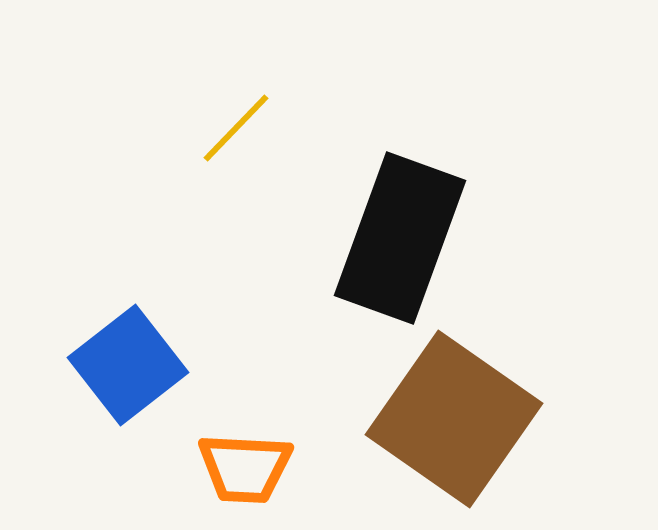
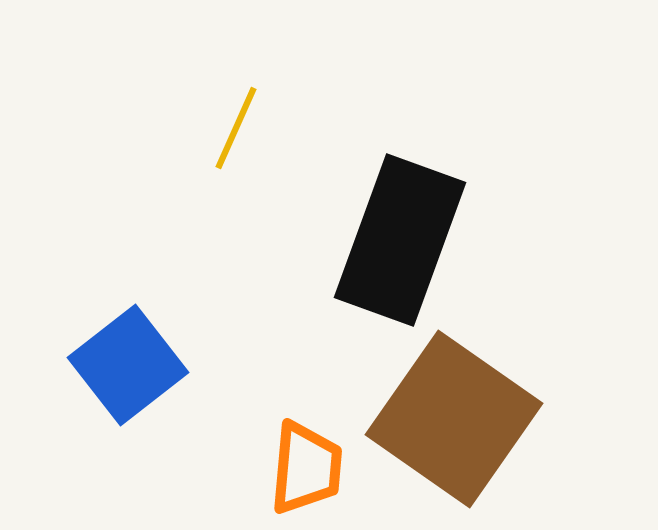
yellow line: rotated 20 degrees counterclockwise
black rectangle: moved 2 px down
orange trapezoid: moved 61 px right; rotated 88 degrees counterclockwise
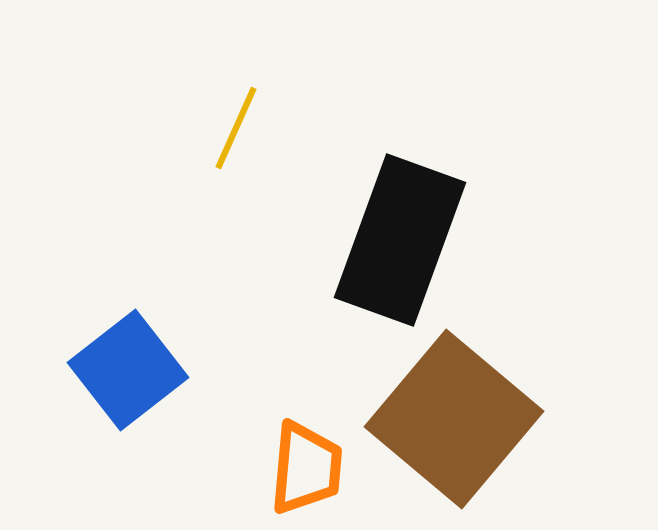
blue square: moved 5 px down
brown square: rotated 5 degrees clockwise
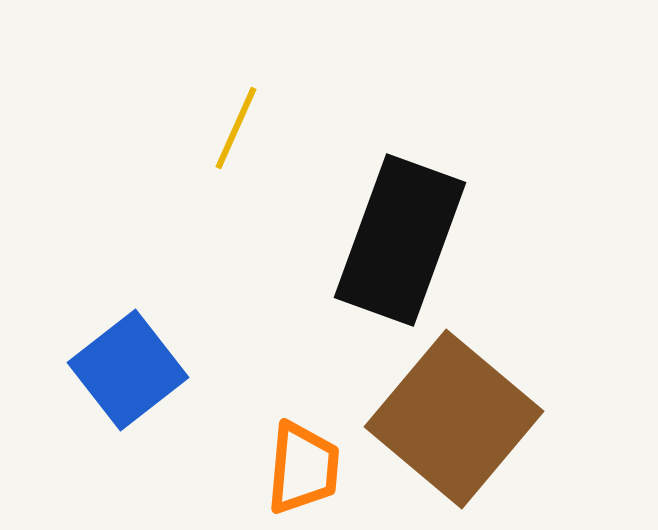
orange trapezoid: moved 3 px left
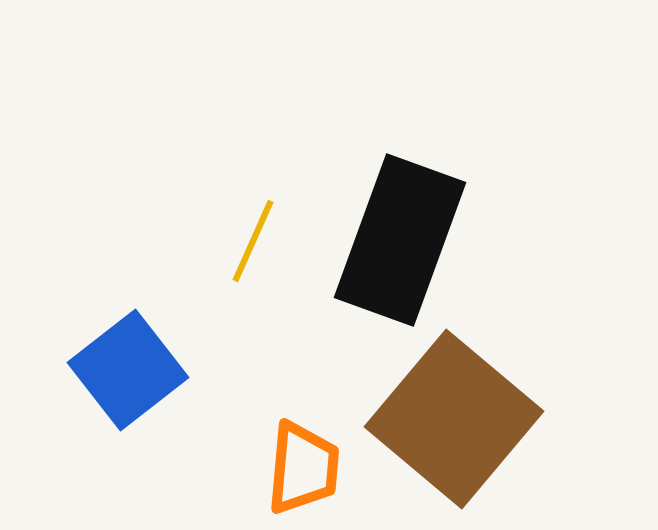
yellow line: moved 17 px right, 113 px down
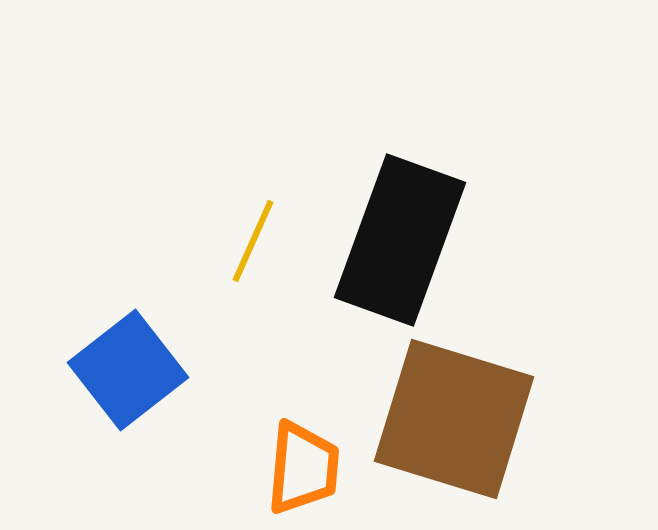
brown square: rotated 23 degrees counterclockwise
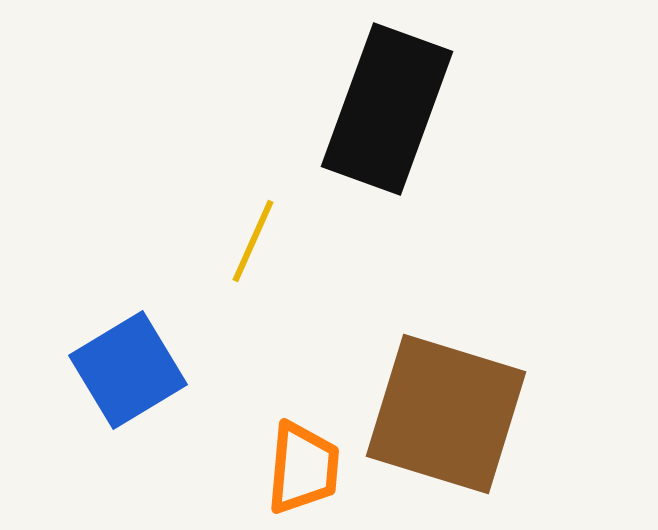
black rectangle: moved 13 px left, 131 px up
blue square: rotated 7 degrees clockwise
brown square: moved 8 px left, 5 px up
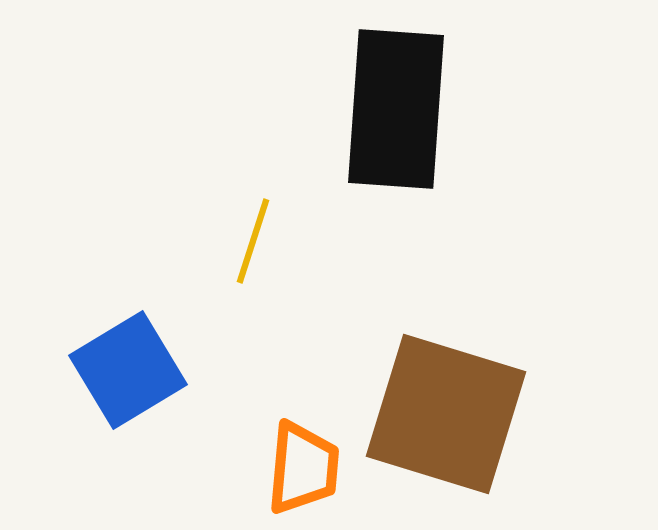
black rectangle: moved 9 px right; rotated 16 degrees counterclockwise
yellow line: rotated 6 degrees counterclockwise
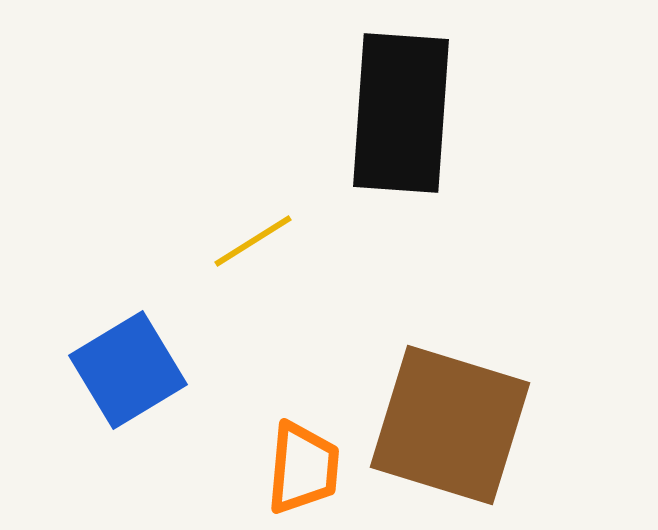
black rectangle: moved 5 px right, 4 px down
yellow line: rotated 40 degrees clockwise
brown square: moved 4 px right, 11 px down
